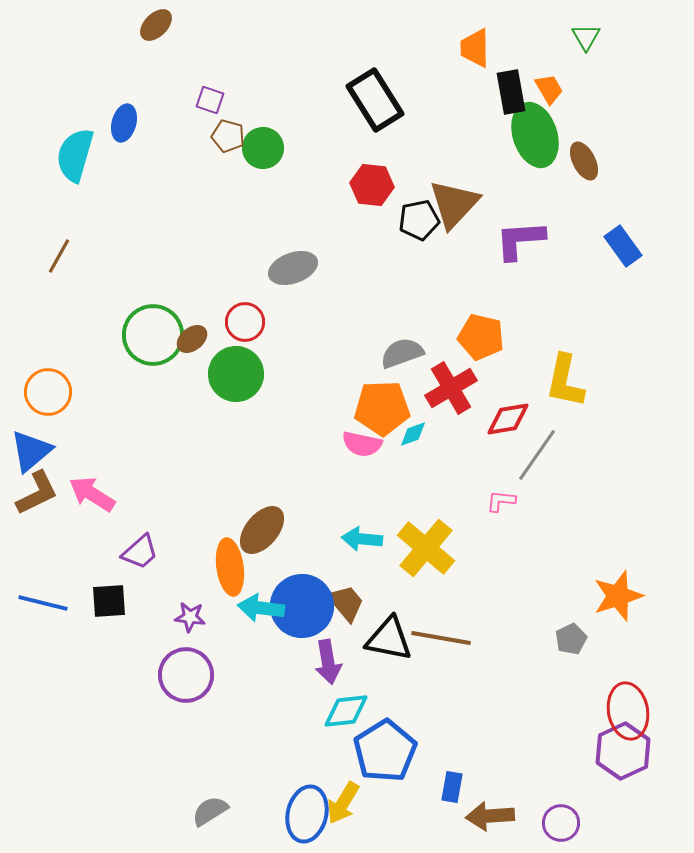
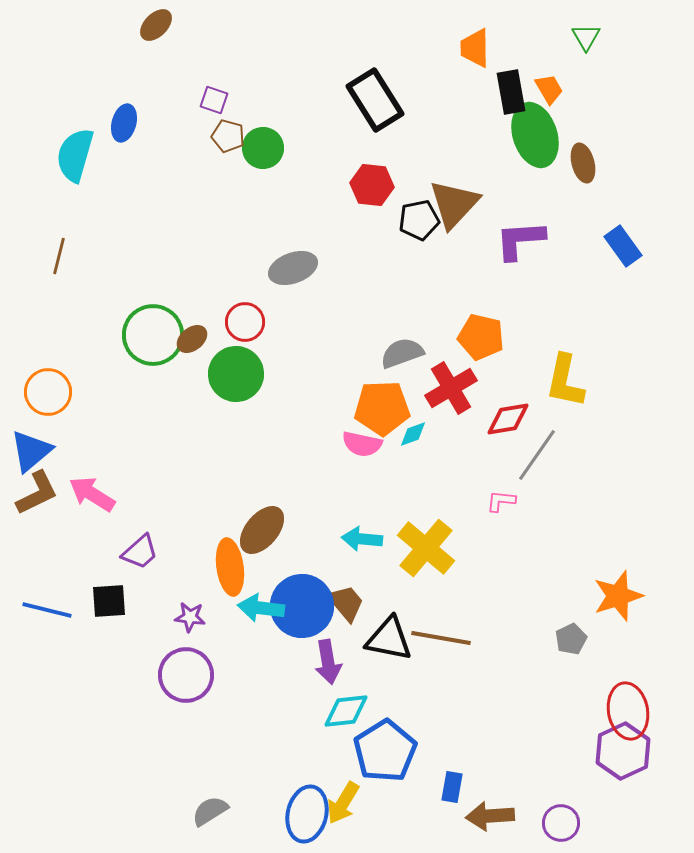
purple square at (210, 100): moved 4 px right
brown ellipse at (584, 161): moved 1 px left, 2 px down; rotated 12 degrees clockwise
brown line at (59, 256): rotated 15 degrees counterclockwise
blue line at (43, 603): moved 4 px right, 7 px down
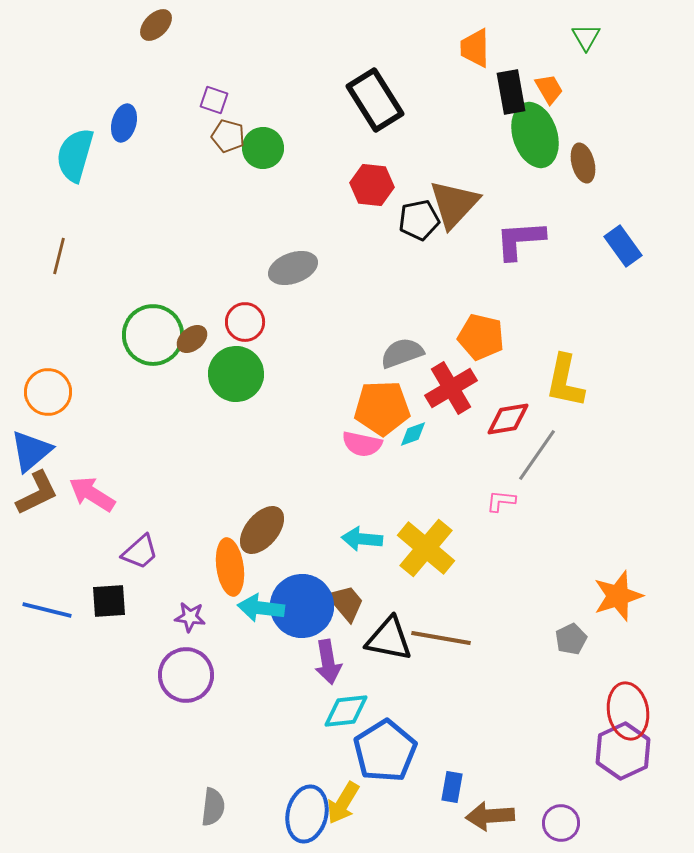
gray semicircle at (210, 811): moved 3 px right, 4 px up; rotated 129 degrees clockwise
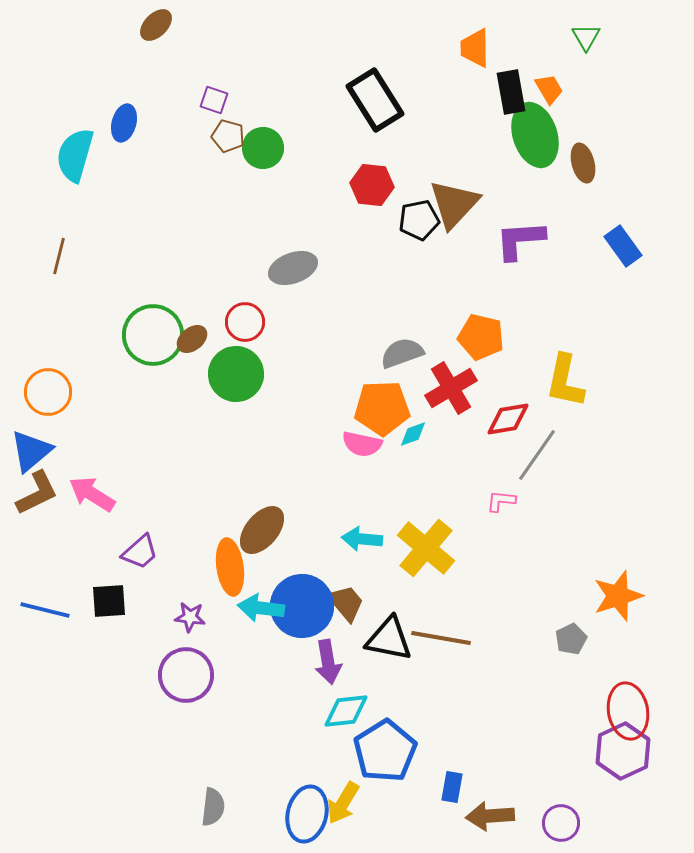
blue line at (47, 610): moved 2 px left
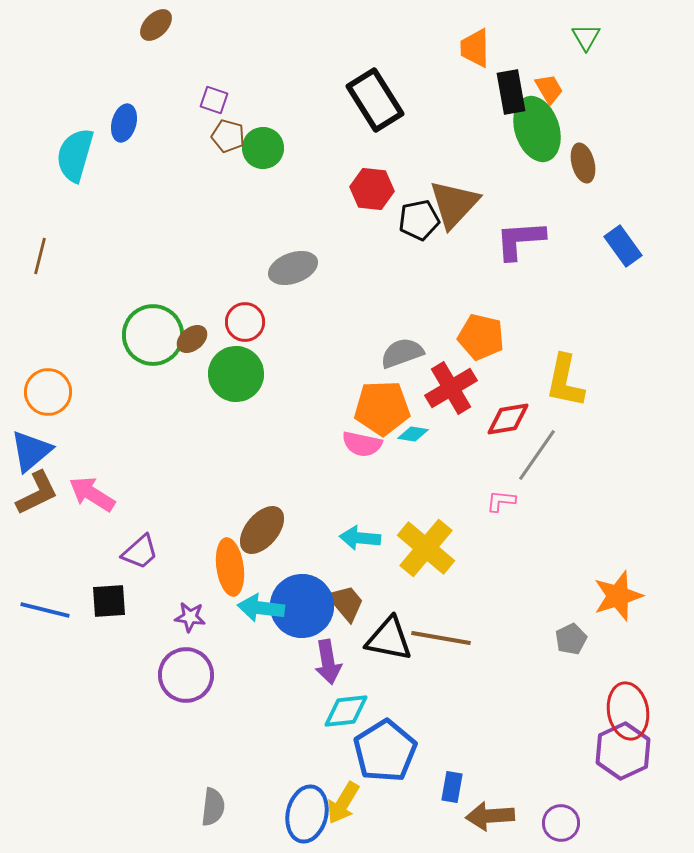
green ellipse at (535, 135): moved 2 px right, 6 px up
red hexagon at (372, 185): moved 4 px down
brown line at (59, 256): moved 19 px left
cyan diamond at (413, 434): rotated 28 degrees clockwise
cyan arrow at (362, 539): moved 2 px left, 1 px up
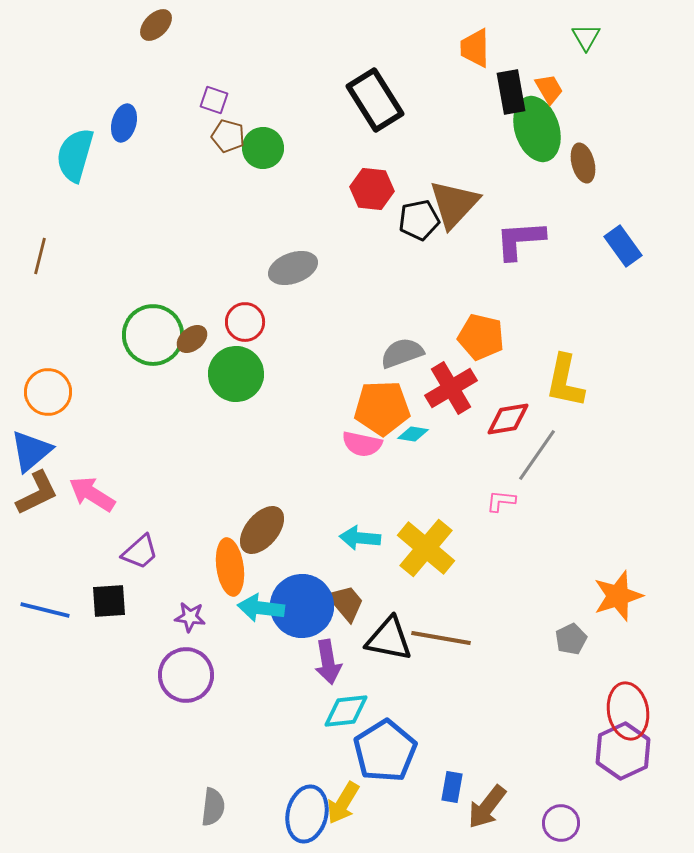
brown arrow at (490, 816): moved 3 px left, 9 px up; rotated 48 degrees counterclockwise
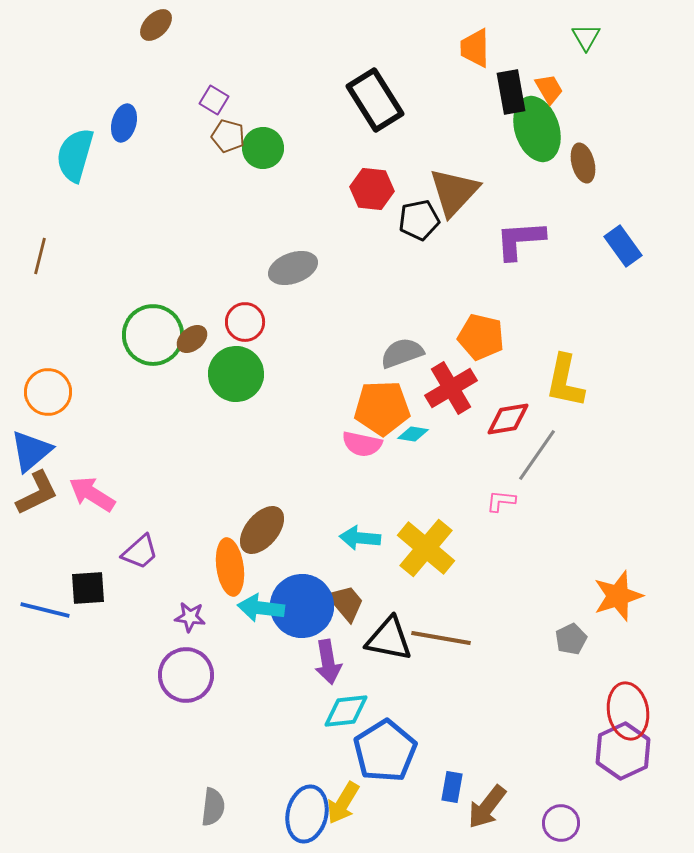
purple square at (214, 100): rotated 12 degrees clockwise
brown triangle at (454, 204): moved 12 px up
black square at (109, 601): moved 21 px left, 13 px up
